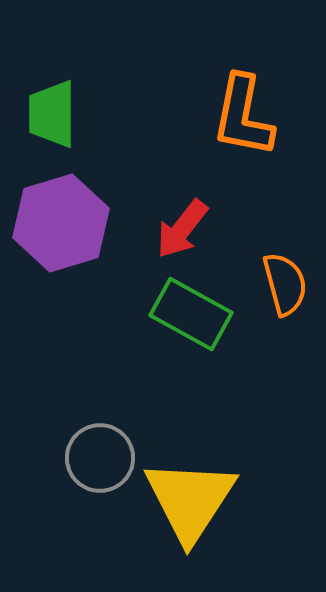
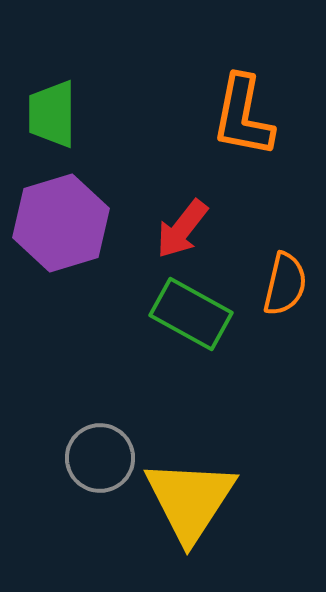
orange semicircle: rotated 28 degrees clockwise
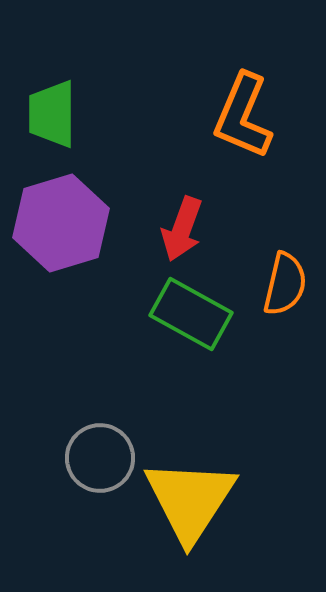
orange L-shape: rotated 12 degrees clockwise
red arrow: rotated 18 degrees counterclockwise
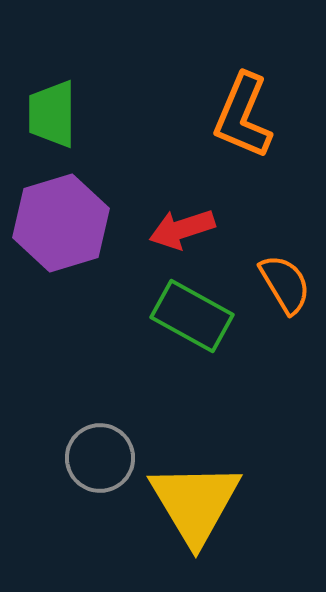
red arrow: rotated 52 degrees clockwise
orange semicircle: rotated 44 degrees counterclockwise
green rectangle: moved 1 px right, 2 px down
yellow triangle: moved 5 px right, 3 px down; rotated 4 degrees counterclockwise
